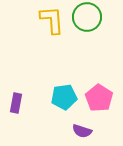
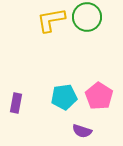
yellow L-shape: moved 1 px left; rotated 96 degrees counterclockwise
pink pentagon: moved 2 px up
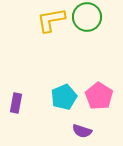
cyan pentagon: rotated 15 degrees counterclockwise
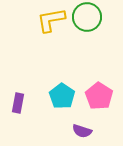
cyan pentagon: moved 2 px left, 1 px up; rotated 15 degrees counterclockwise
purple rectangle: moved 2 px right
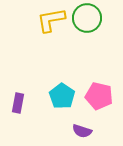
green circle: moved 1 px down
pink pentagon: rotated 20 degrees counterclockwise
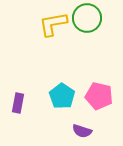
yellow L-shape: moved 2 px right, 4 px down
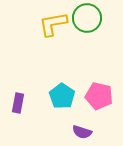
purple semicircle: moved 1 px down
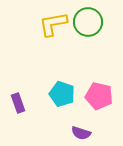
green circle: moved 1 px right, 4 px down
cyan pentagon: moved 2 px up; rotated 15 degrees counterclockwise
purple rectangle: rotated 30 degrees counterclockwise
purple semicircle: moved 1 px left, 1 px down
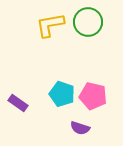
yellow L-shape: moved 3 px left, 1 px down
pink pentagon: moved 6 px left
purple rectangle: rotated 36 degrees counterclockwise
purple semicircle: moved 1 px left, 5 px up
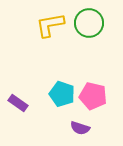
green circle: moved 1 px right, 1 px down
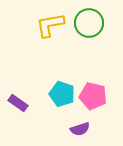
purple semicircle: moved 1 px down; rotated 36 degrees counterclockwise
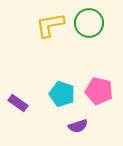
pink pentagon: moved 6 px right, 5 px up
purple semicircle: moved 2 px left, 3 px up
